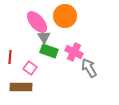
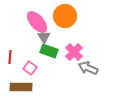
pink cross: rotated 18 degrees clockwise
gray arrow: moved 1 px left; rotated 36 degrees counterclockwise
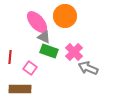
gray triangle: rotated 32 degrees counterclockwise
brown rectangle: moved 1 px left, 2 px down
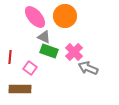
pink ellipse: moved 2 px left, 5 px up
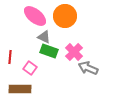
pink ellipse: moved 1 px up; rotated 10 degrees counterclockwise
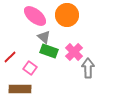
orange circle: moved 2 px right, 1 px up
gray triangle: rotated 16 degrees clockwise
red line: rotated 40 degrees clockwise
gray arrow: rotated 66 degrees clockwise
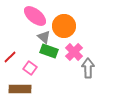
orange circle: moved 3 px left, 11 px down
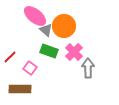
gray triangle: moved 2 px right, 7 px up
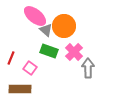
red line: moved 1 px right, 1 px down; rotated 24 degrees counterclockwise
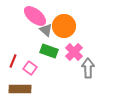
red line: moved 2 px right, 3 px down
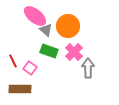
orange circle: moved 4 px right
red line: rotated 48 degrees counterclockwise
